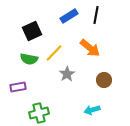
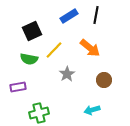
yellow line: moved 3 px up
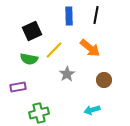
blue rectangle: rotated 60 degrees counterclockwise
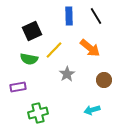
black line: moved 1 px down; rotated 42 degrees counterclockwise
green cross: moved 1 px left
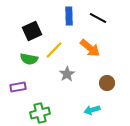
black line: moved 2 px right, 2 px down; rotated 30 degrees counterclockwise
brown circle: moved 3 px right, 3 px down
green cross: moved 2 px right
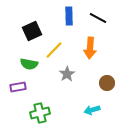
orange arrow: rotated 55 degrees clockwise
green semicircle: moved 5 px down
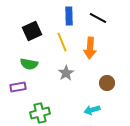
yellow line: moved 8 px right, 8 px up; rotated 66 degrees counterclockwise
gray star: moved 1 px left, 1 px up
